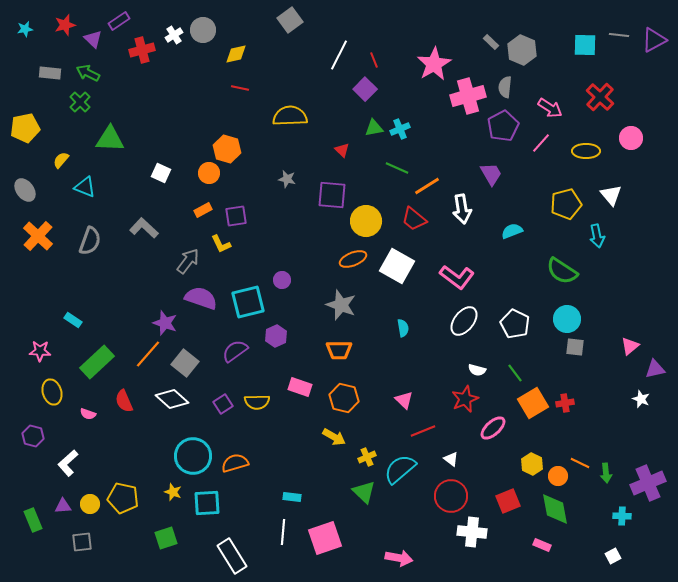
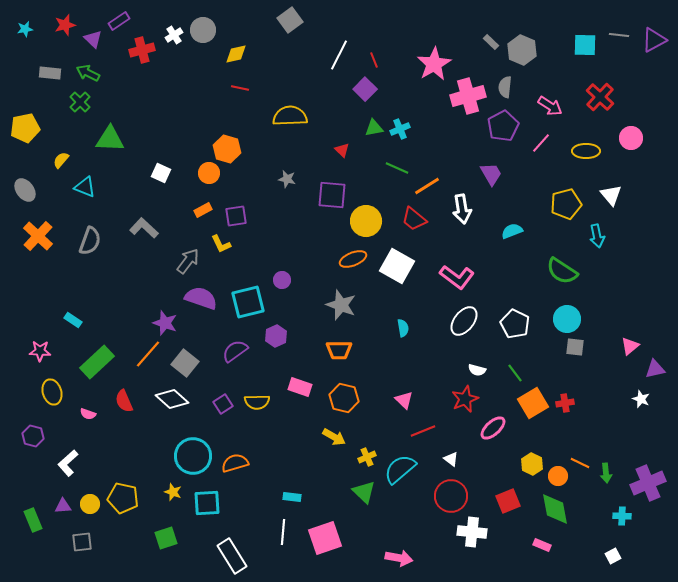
pink arrow at (550, 108): moved 2 px up
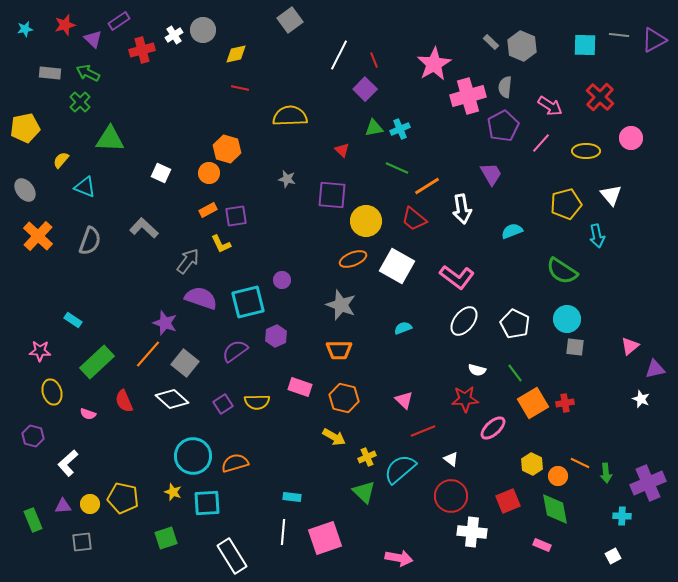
gray hexagon at (522, 50): moved 4 px up
orange rectangle at (203, 210): moved 5 px right
cyan semicircle at (403, 328): rotated 102 degrees counterclockwise
red star at (465, 399): rotated 20 degrees clockwise
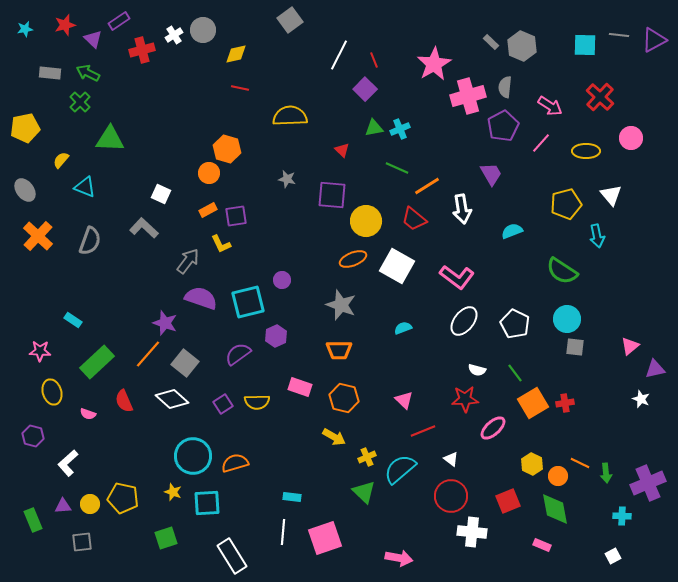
white square at (161, 173): moved 21 px down
purple semicircle at (235, 351): moved 3 px right, 3 px down
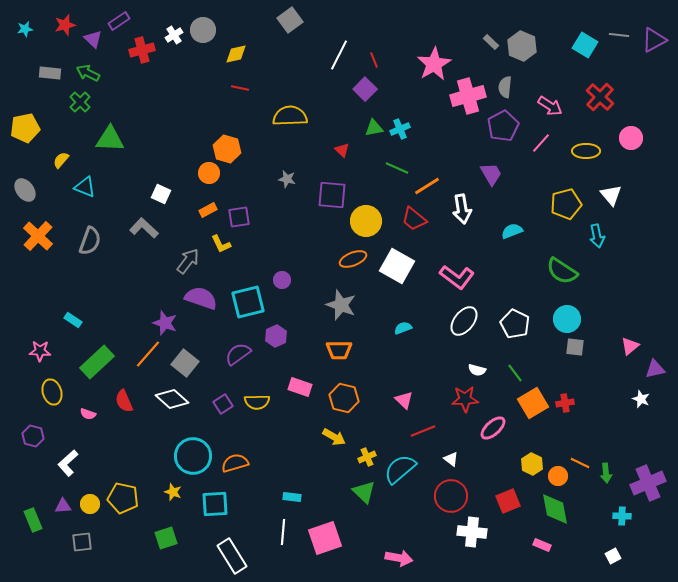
cyan square at (585, 45): rotated 30 degrees clockwise
purple square at (236, 216): moved 3 px right, 1 px down
cyan square at (207, 503): moved 8 px right, 1 px down
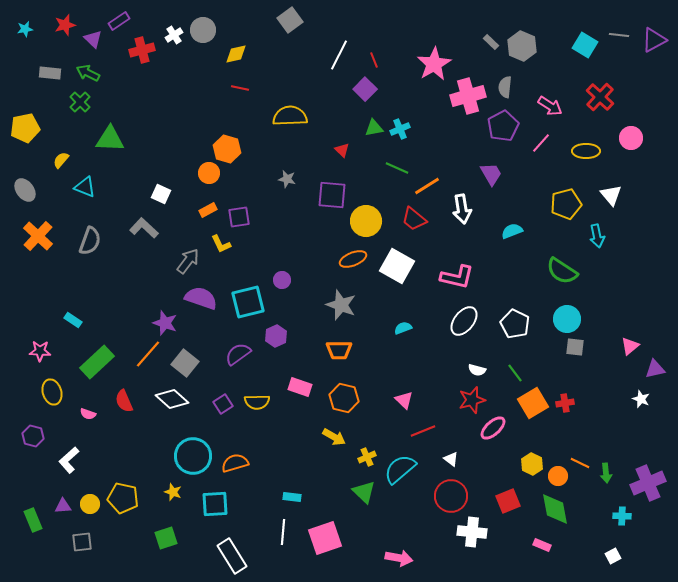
pink L-shape at (457, 277): rotated 24 degrees counterclockwise
red star at (465, 399): moved 7 px right, 1 px down; rotated 12 degrees counterclockwise
white L-shape at (68, 463): moved 1 px right, 3 px up
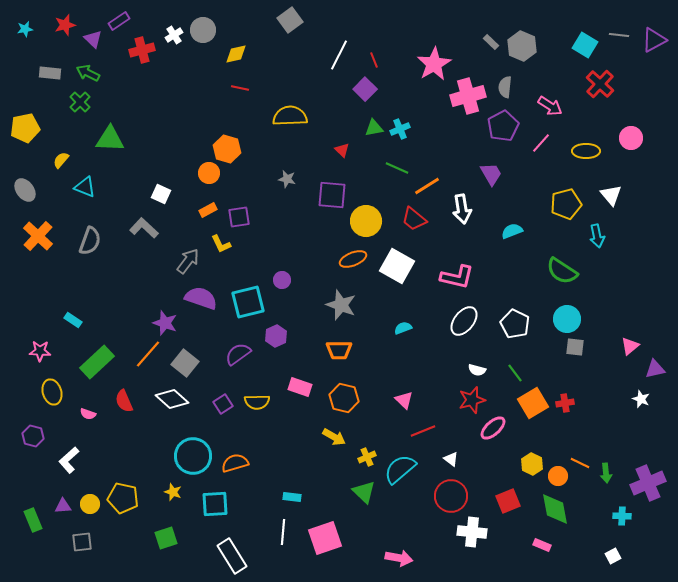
red cross at (600, 97): moved 13 px up
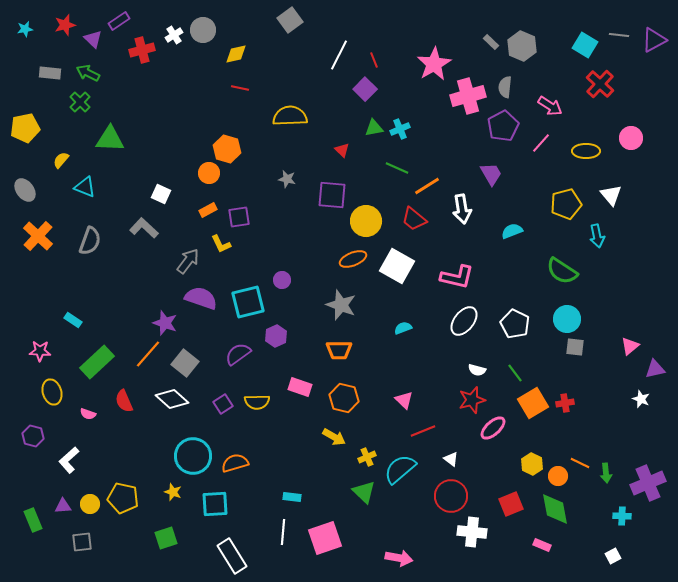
red square at (508, 501): moved 3 px right, 3 px down
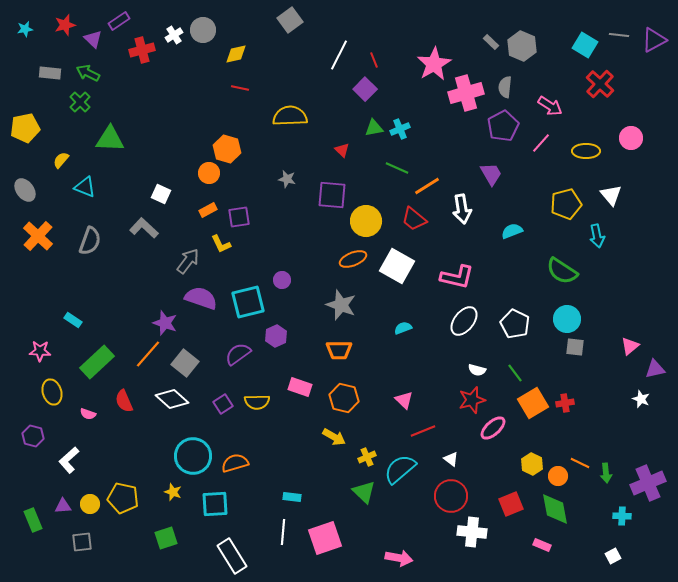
pink cross at (468, 96): moved 2 px left, 3 px up
